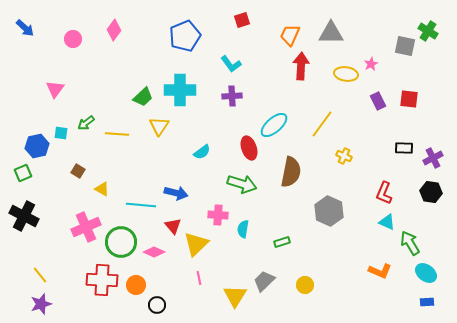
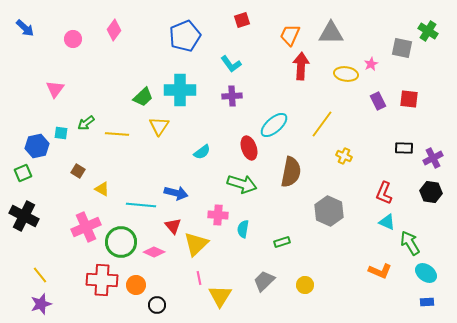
gray square at (405, 46): moved 3 px left, 2 px down
yellow triangle at (235, 296): moved 15 px left
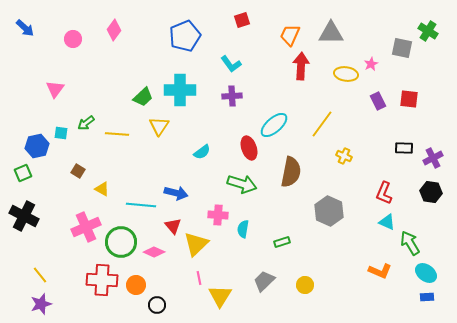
blue rectangle at (427, 302): moved 5 px up
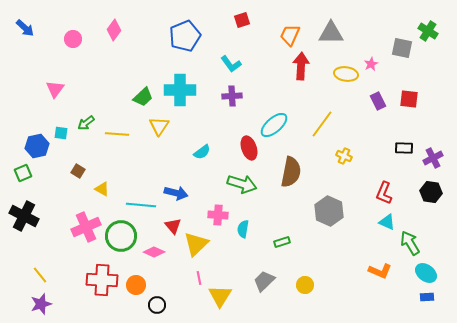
green circle at (121, 242): moved 6 px up
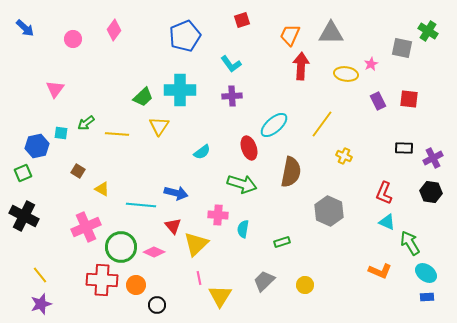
green circle at (121, 236): moved 11 px down
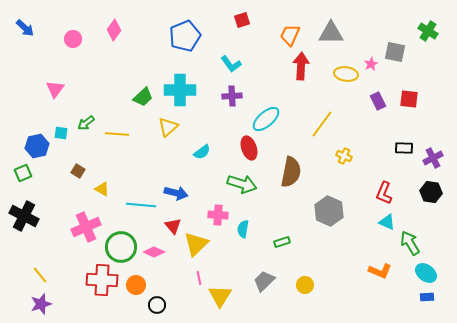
gray square at (402, 48): moved 7 px left, 4 px down
cyan ellipse at (274, 125): moved 8 px left, 6 px up
yellow triangle at (159, 126): moved 9 px right, 1 px down; rotated 15 degrees clockwise
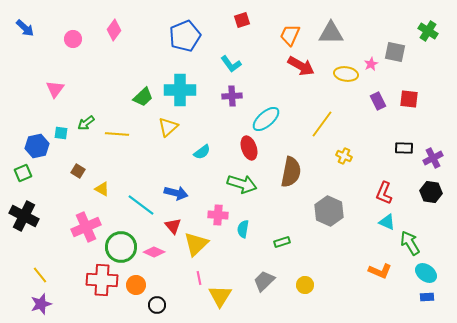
red arrow at (301, 66): rotated 116 degrees clockwise
cyan line at (141, 205): rotated 32 degrees clockwise
